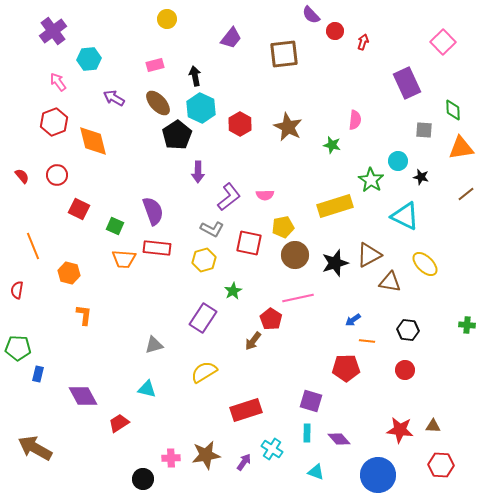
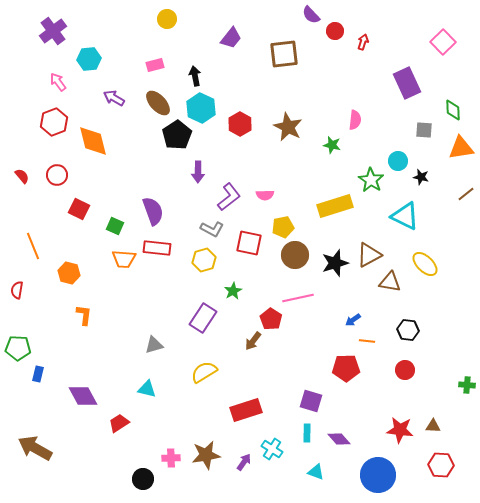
green cross at (467, 325): moved 60 px down
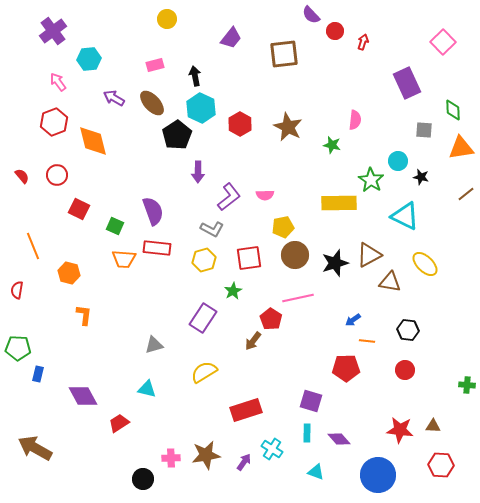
brown ellipse at (158, 103): moved 6 px left
yellow rectangle at (335, 206): moved 4 px right, 3 px up; rotated 16 degrees clockwise
red square at (249, 243): moved 15 px down; rotated 20 degrees counterclockwise
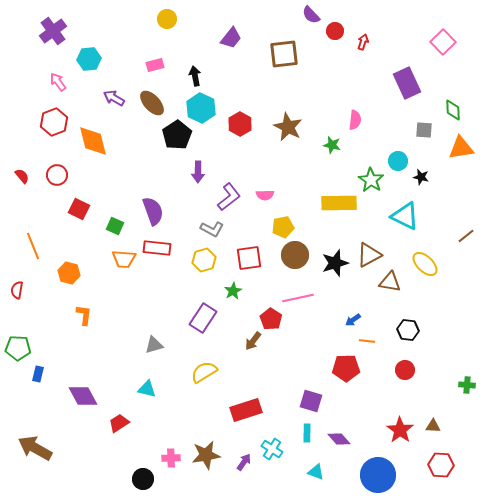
brown line at (466, 194): moved 42 px down
red star at (400, 430): rotated 28 degrees clockwise
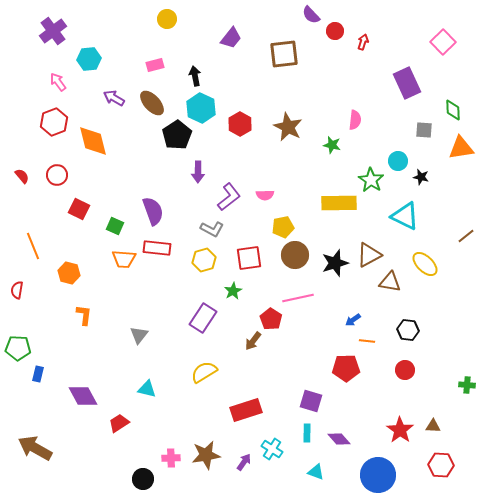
gray triangle at (154, 345): moved 15 px left, 10 px up; rotated 36 degrees counterclockwise
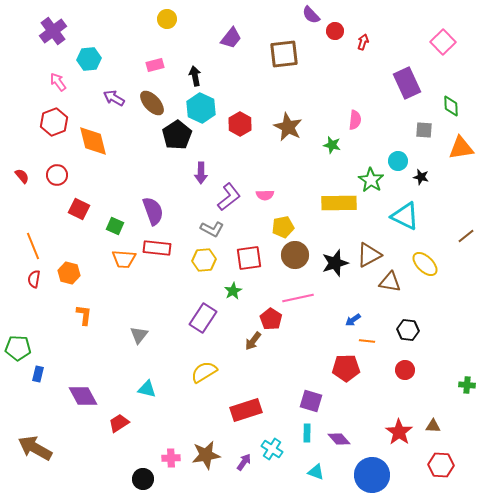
green diamond at (453, 110): moved 2 px left, 4 px up
purple arrow at (198, 172): moved 3 px right, 1 px down
yellow hexagon at (204, 260): rotated 10 degrees clockwise
red semicircle at (17, 290): moved 17 px right, 11 px up
red star at (400, 430): moved 1 px left, 2 px down
blue circle at (378, 475): moved 6 px left
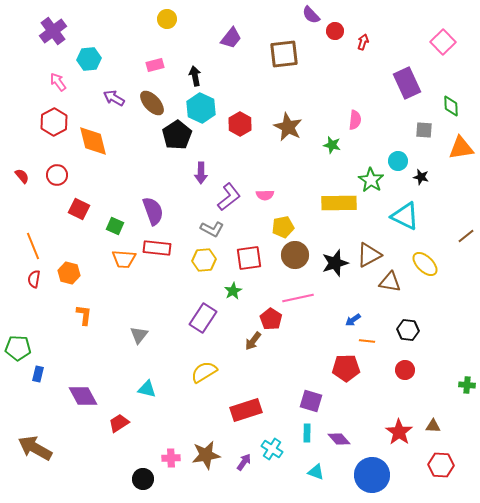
red hexagon at (54, 122): rotated 8 degrees counterclockwise
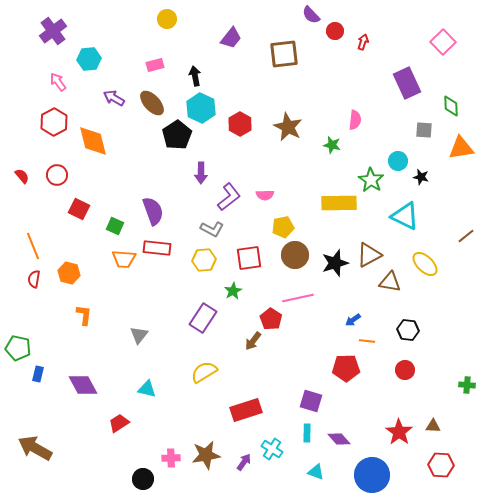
green pentagon at (18, 348): rotated 10 degrees clockwise
purple diamond at (83, 396): moved 11 px up
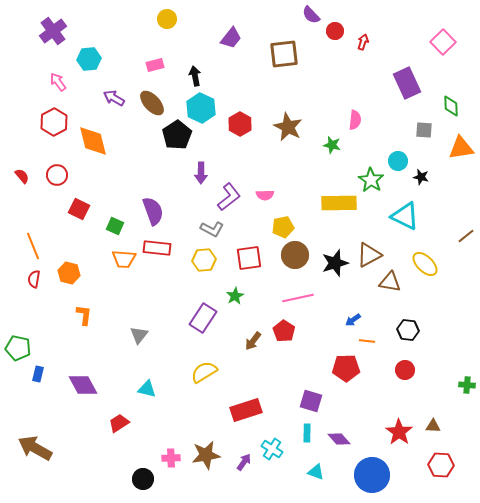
green star at (233, 291): moved 2 px right, 5 px down
red pentagon at (271, 319): moved 13 px right, 12 px down
